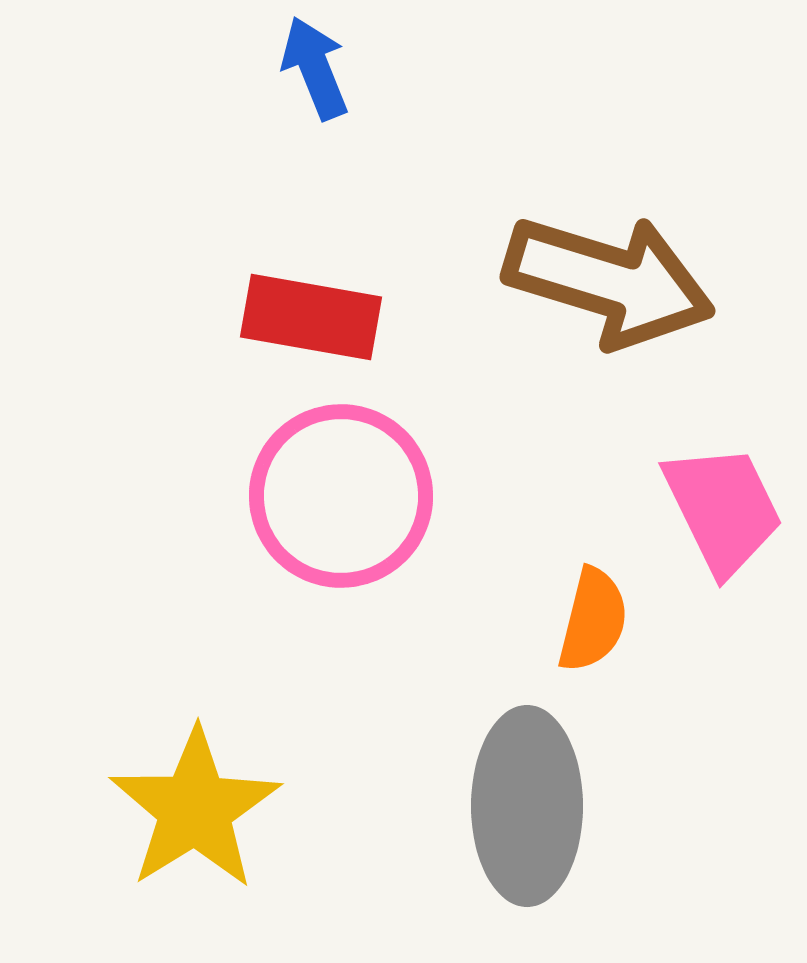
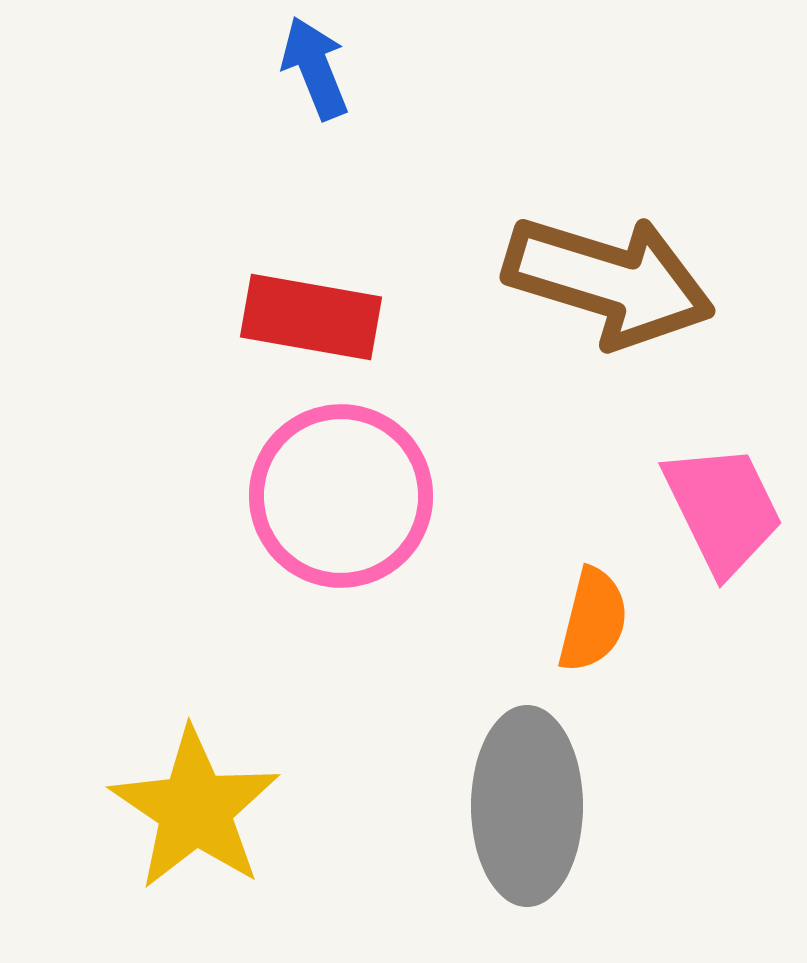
yellow star: rotated 6 degrees counterclockwise
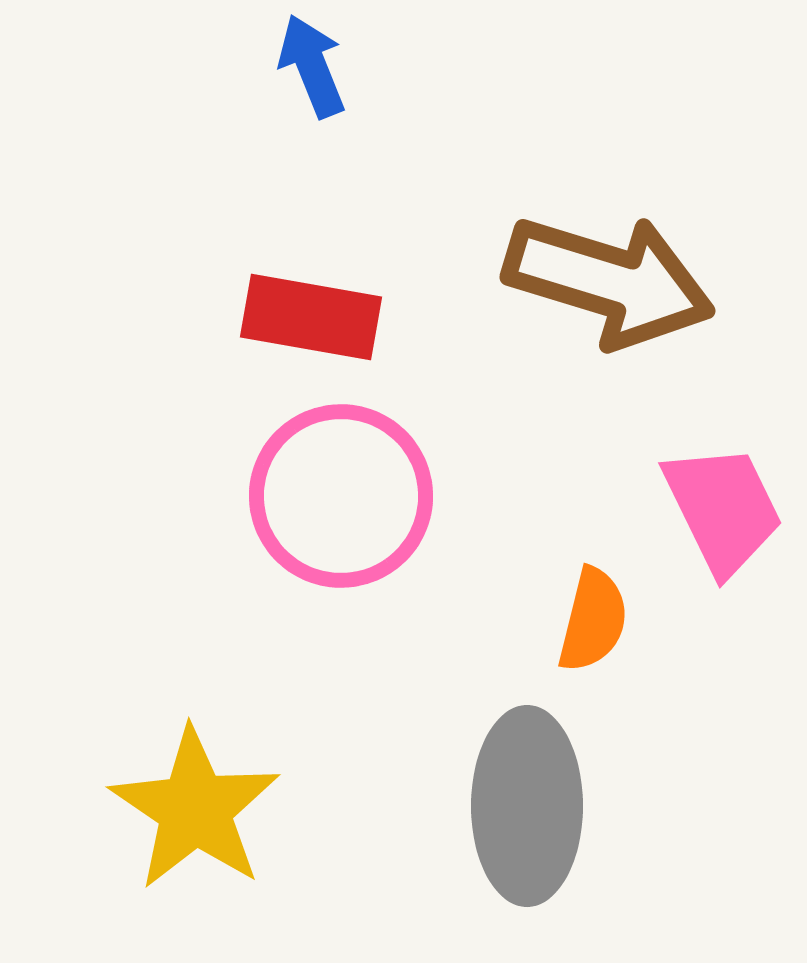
blue arrow: moved 3 px left, 2 px up
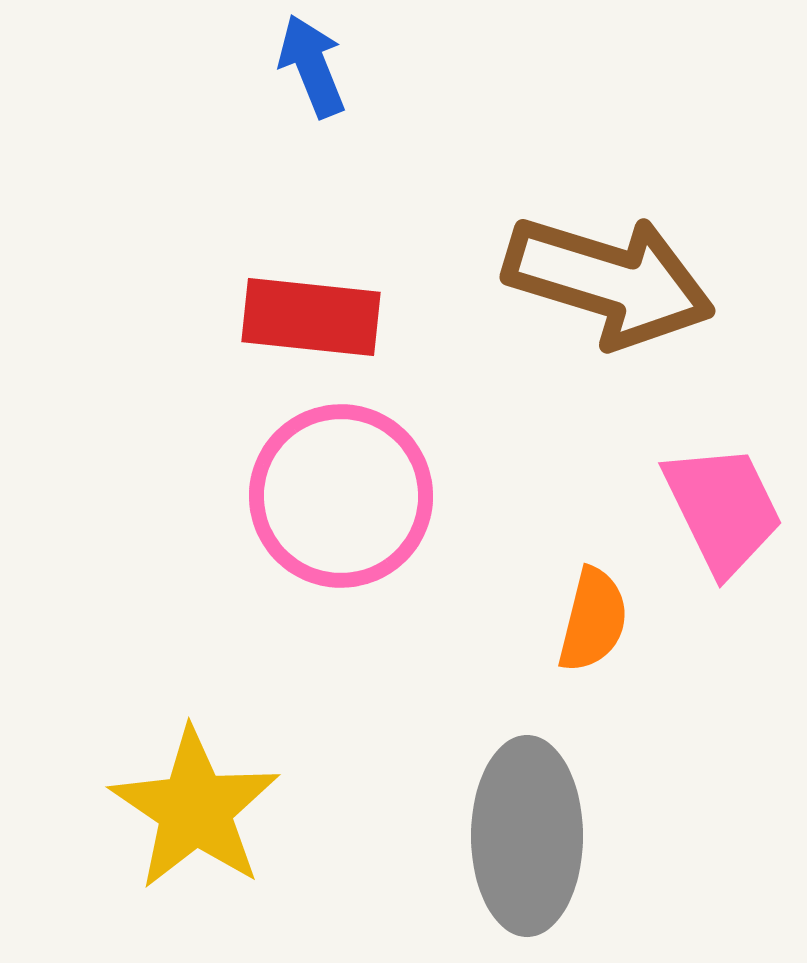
red rectangle: rotated 4 degrees counterclockwise
gray ellipse: moved 30 px down
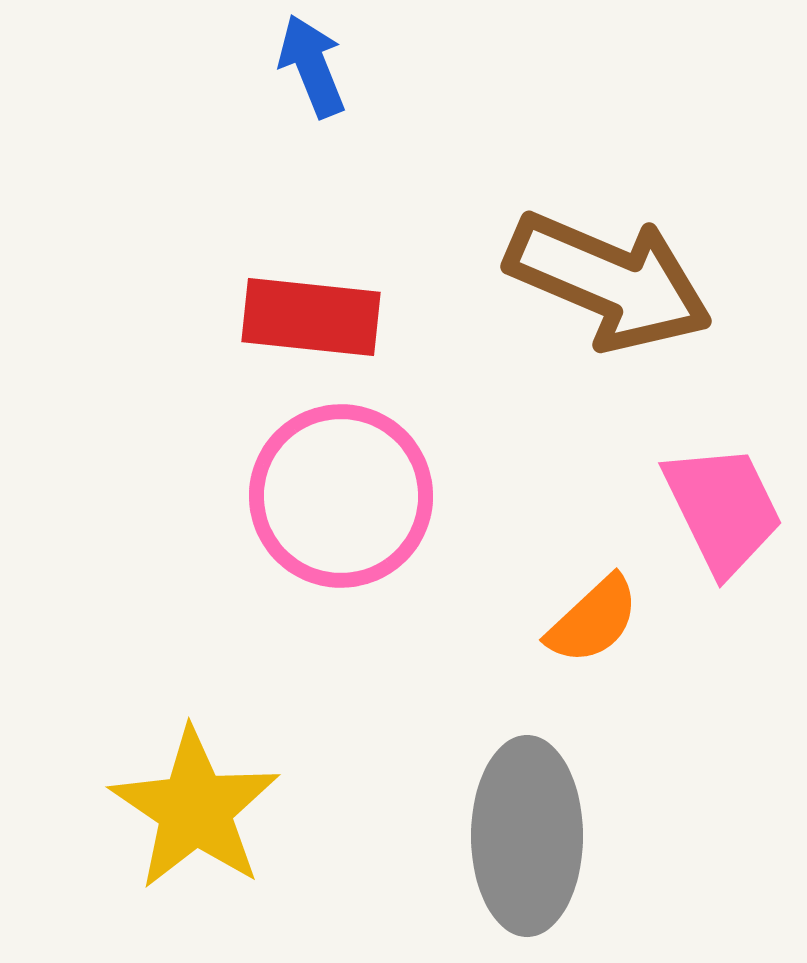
brown arrow: rotated 6 degrees clockwise
orange semicircle: rotated 33 degrees clockwise
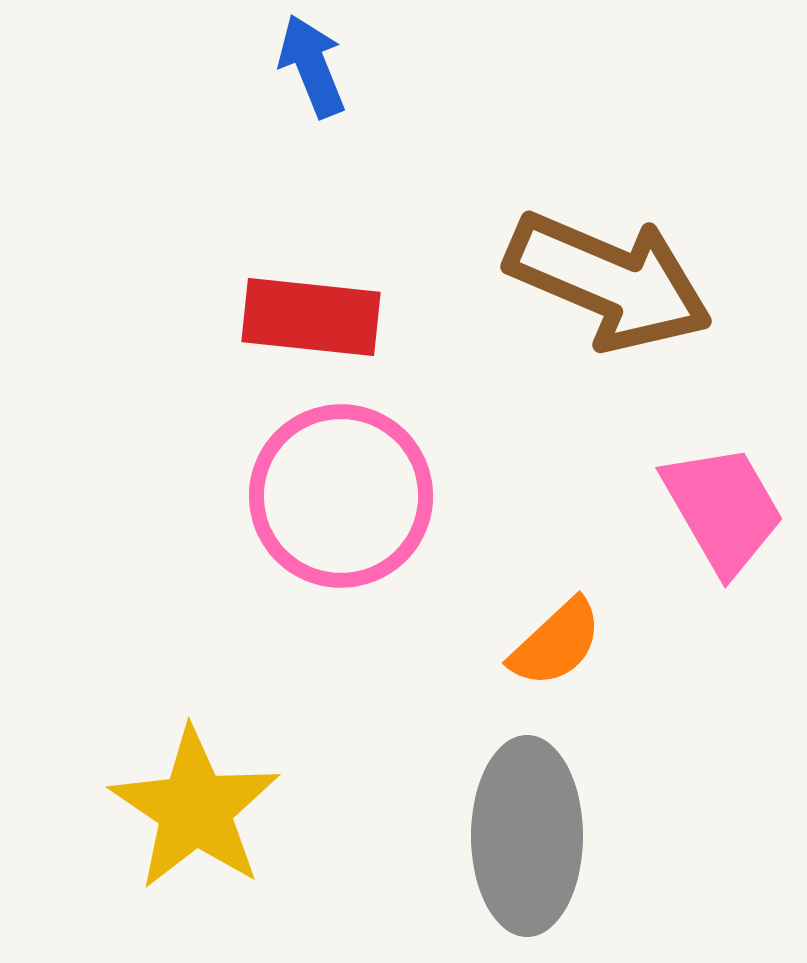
pink trapezoid: rotated 4 degrees counterclockwise
orange semicircle: moved 37 px left, 23 px down
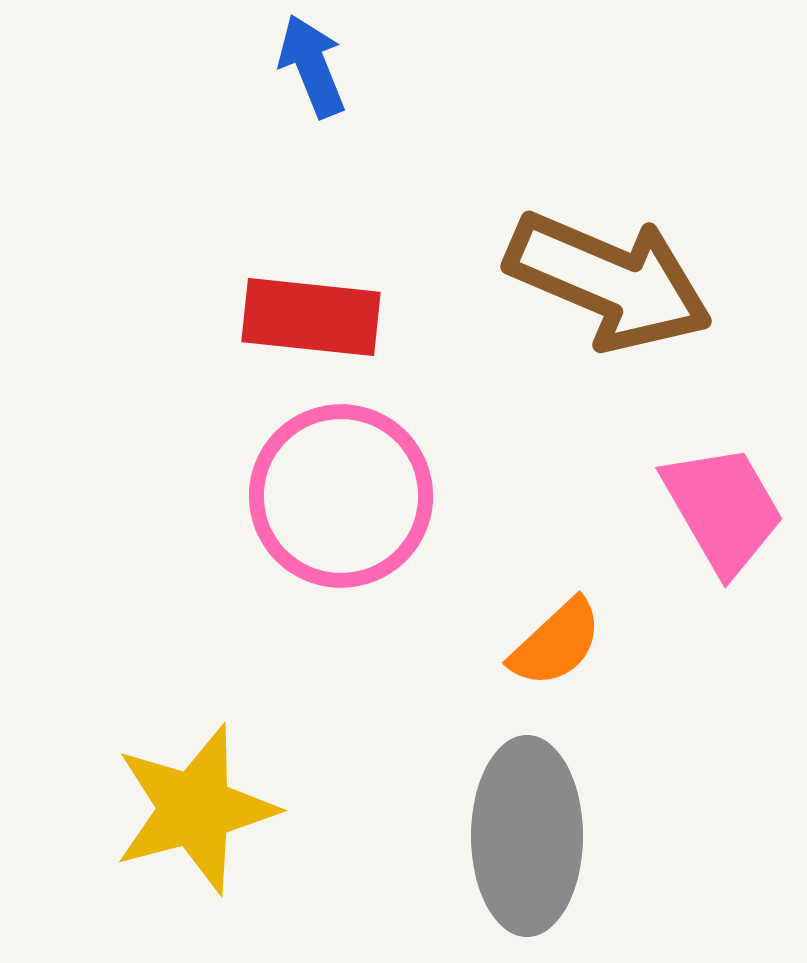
yellow star: rotated 23 degrees clockwise
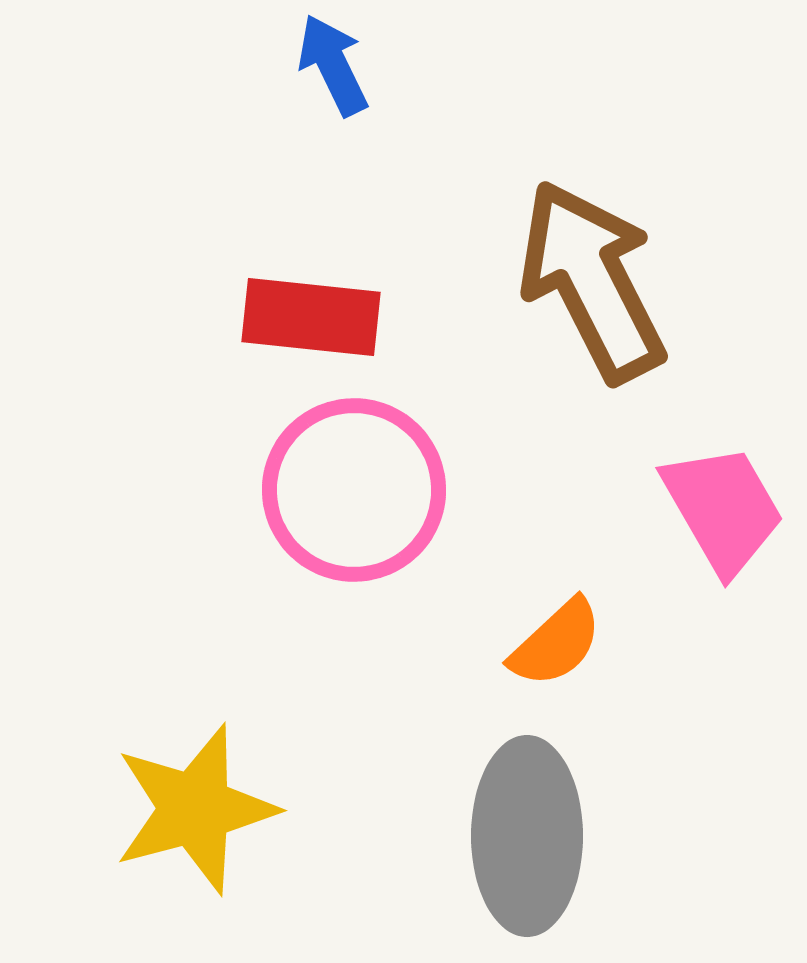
blue arrow: moved 21 px right, 1 px up; rotated 4 degrees counterclockwise
brown arrow: moved 17 px left; rotated 140 degrees counterclockwise
pink circle: moved 13 px right, 6 px up
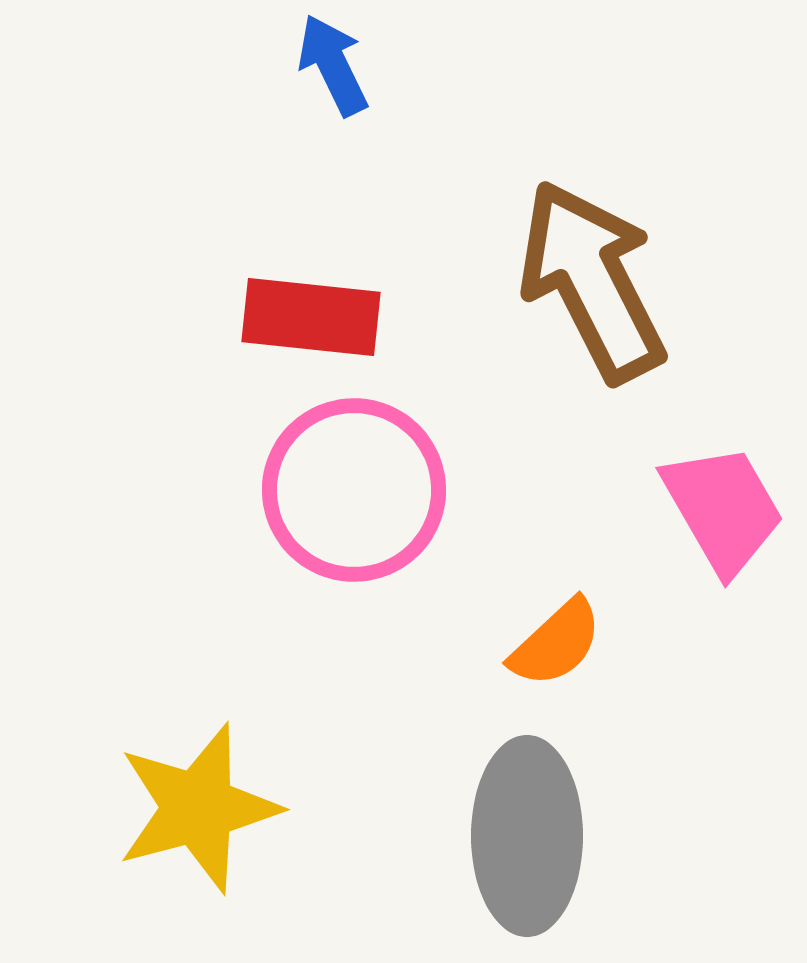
yellow star: moved 3 px right, 1 px up
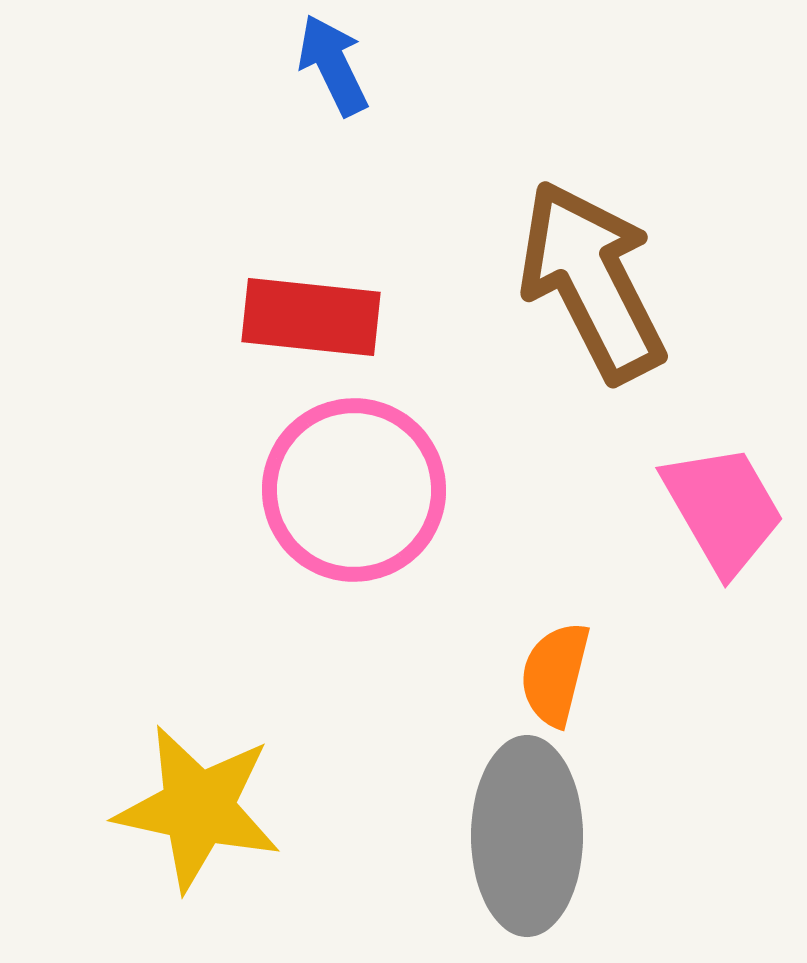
orange semicircle: moved 1 px left, 31 px down; rotated 147 degrees clockwise
yellow star: rotated 27 degrees clockwise
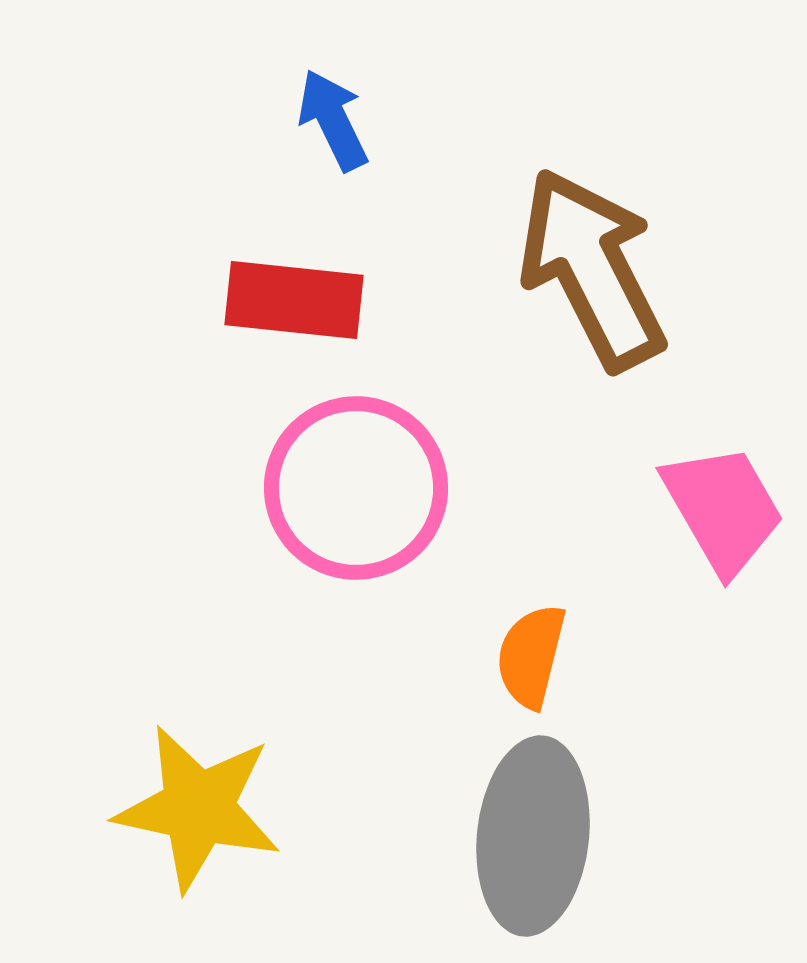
blue arrow: moved 55 px down
brown arrow: moved 12 px up
red rectangle: moved 17 px left, 17 px up
pink circle: moved 2 px right, 2 px up
orange semicircle: moved 24 px left, 18 px up
gray ellipse: moved 6 px right; rotated 6 degrees clockwise
